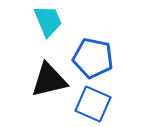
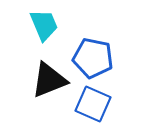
cyan trapezoid: moved 4 px left, 4 px down
black triangle: rotated 9 degrees counterclockwise
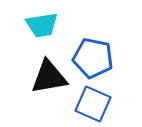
cyan trapezoid: moved 2 px left; rotated 104 degrees clockwise
black triangle: moved 3 px up; rotated 12 degrees clockwise
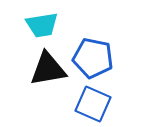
black triangle: moved 1 px left, 8 px up
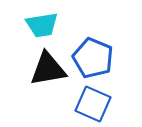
blue pentagon: rotated 12 degrees clockwise
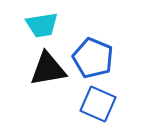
blue square: moved 5 px right
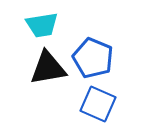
black triangle: moved 1 px up
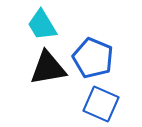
cyan trapezoid: rotated 68 degrees clockwise
blue square: moved 3 px right
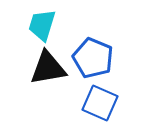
cyan trapezoid: rotated 48 degrees clockwise
blue square: moved 1 px left, 1 px up
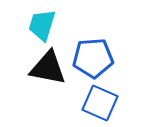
blue pentagon: rotated 27 degrees counterclockwise
black triangle: rotated 21 degrees clockwise
